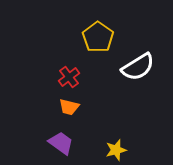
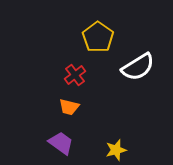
red cross: moved 6 px right, 2 px up
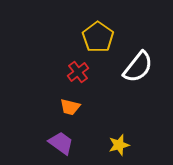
white semicircle: rotated 20 degrees counterclockwise
red cross: moved 3 px right, 3 px up
orange trapezoid: moved 1 px right
yellow star: moved 3 px right, 5 px up
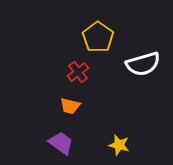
white semicircle: moved 5 px right, 3 px up; rotated 36 degrees clockwise
orange trapezoid: moved 1 px up
yellow star: rotated 30 degrees clockwise
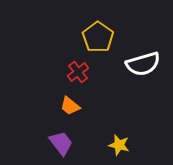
orange trapezoid: rotated 25 degrees clockwise
purple trapezoid: rotated 16 degrees clockwise
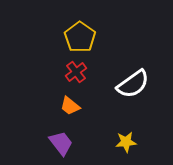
yellow pentagon: moved 18 px left
white semicircle: moved 10 px left, 20 px down; rotated 20 degrees counterclockwise
red cross: moved 2 px left
yellow star: moved 7 px right, 3 px up; rotated 20 degrees counterclockwise
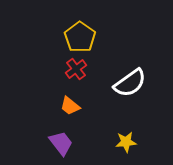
red cross: moved 3 px up
white semicircle: moved 3 px left, 1 px up
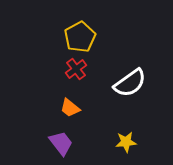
yellow pentagon: rotated 8 degrees clockwise
orange trapezoid: moved 2 px down
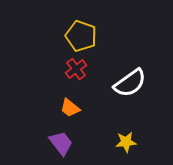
yellow pentagon: moved 1 px right, 1 px up; rotated 24 degrees counterclockwise
